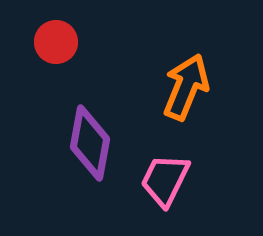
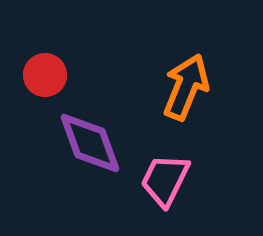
red circle: moved 11 px left, 33 px down
purple diamond: rotated 30 degrees counterclockwise
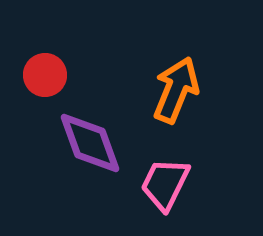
orange arrow: moved 10 px left, 3 px down
pink trapezoid: moved 4 px down
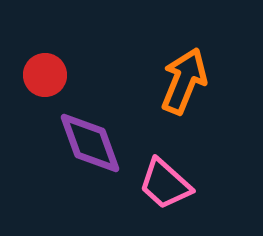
orange arrow: moved 8 px right, 9 px up
pink trapezoid: rotated 74 degrees counterclockwise
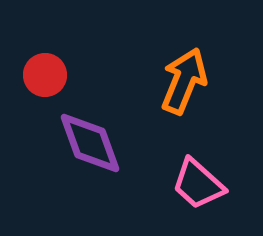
pink trapezoid: moved 33 px right
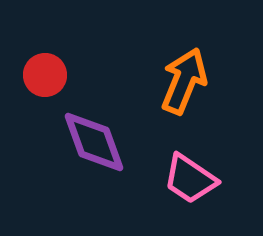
purple diamond: moved 4 px right, 1 px up
pink trapezoid: moved 8 px left, 5 px up; rotated 8 degrees counterclockwise
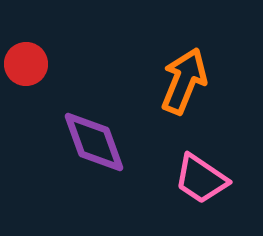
red circle: moved 19 px left, 11 px up
pink trapezoid: moved 11 px right
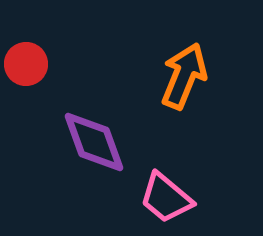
orange arrow: moved 5 px up
pink trapezoid: moved 35 px left, 19 px down; rotated 6 degrees clockwise
